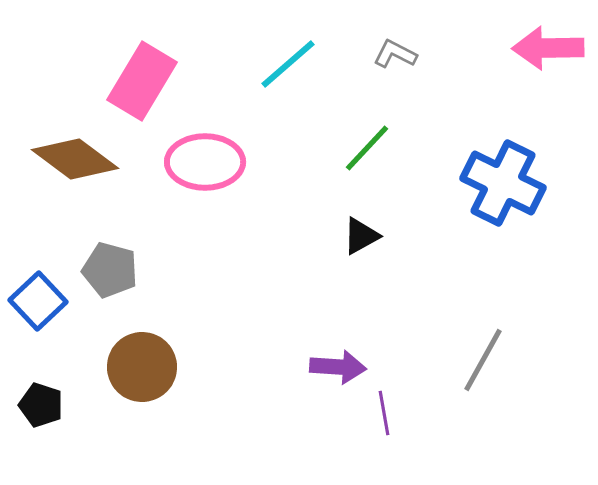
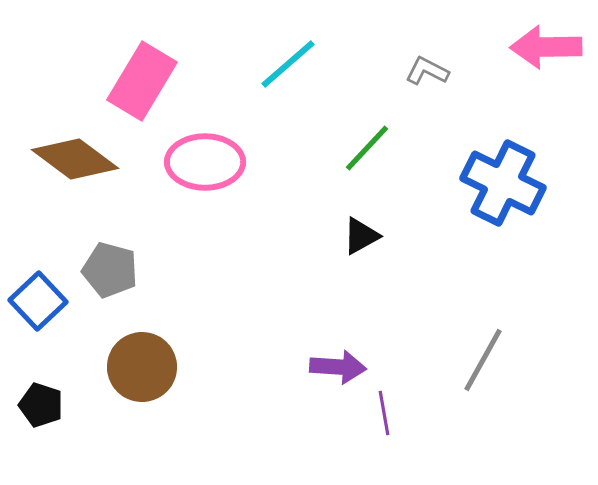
pink arrow: moved 2 px left, 1 px up
gray L-shape: moved 32 px right, 17 px down
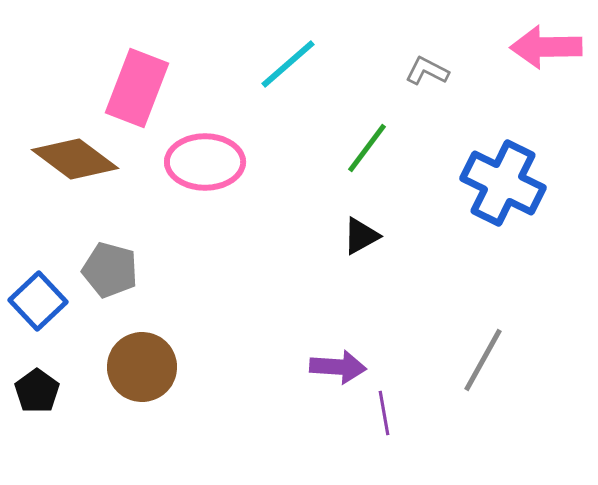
pink rectangle: moved 5 px left, 7 px down; rotated 10 degrees counterclockwise
green line: rotated 6 degrees counterclockwise
black pentagon: moved 4 px left, 14 px up; rotated 18 degrees clockwise
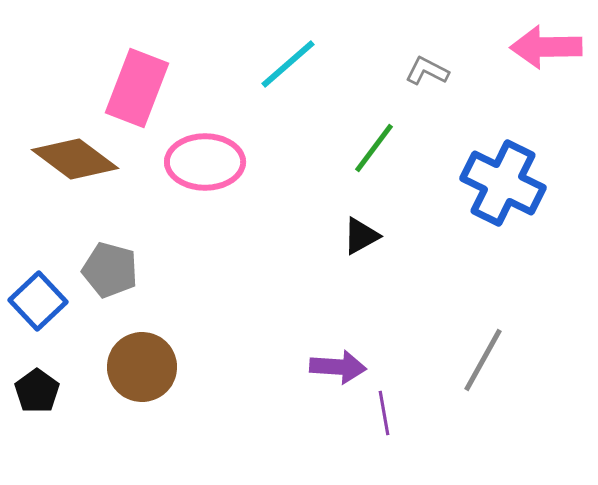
green line: moved 7 px right
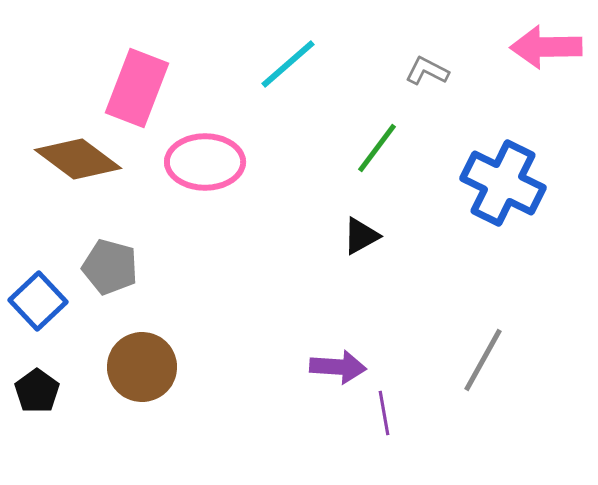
green line: moved 3 px right
brown diamond: moved 3 px right
gray pentagon: moved 3 px up
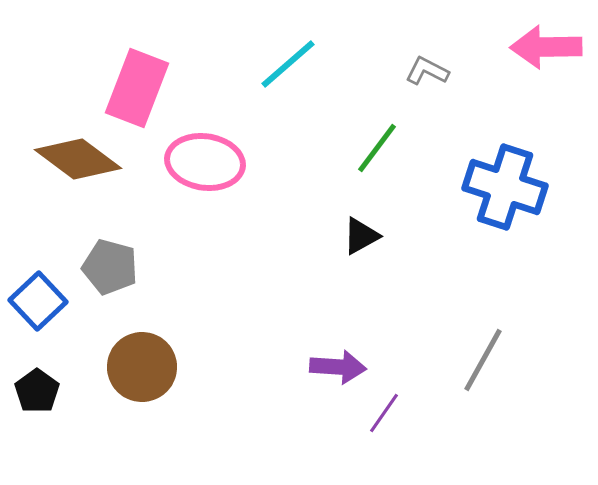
pink ellipse: rotated 8 degrees clockwise
blue cross: moved 2 px right, 4 px down; rotated 8 degrees counterclockwise
purple line: rotated 45 degrees clockwise
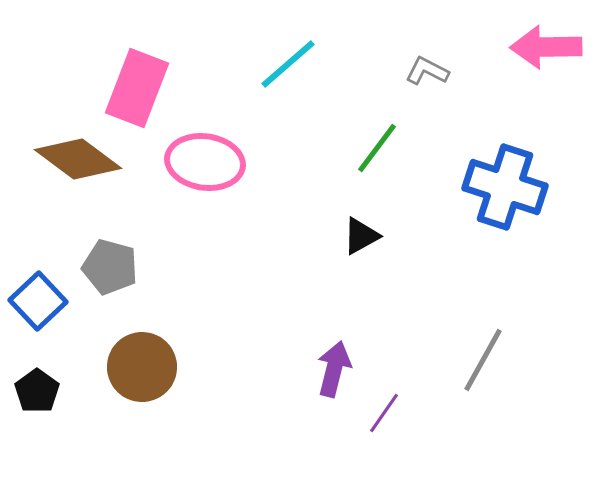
purple arrow: moved 4 px left, 2 px down; rotated 80 degrees counterclockwise
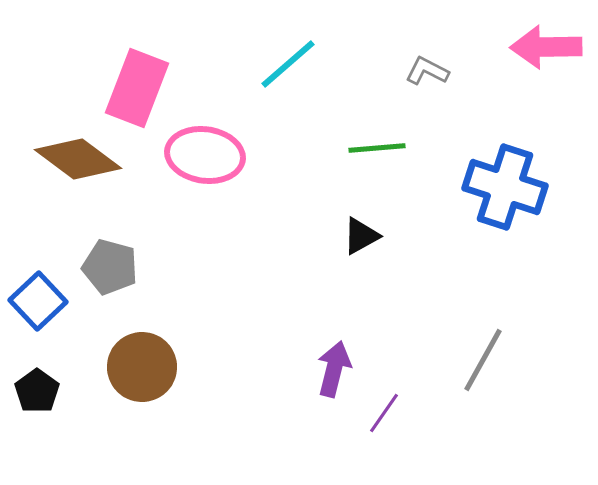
green line: rotated 48 degrees clockwise
pink ellipse: moved 7 px up
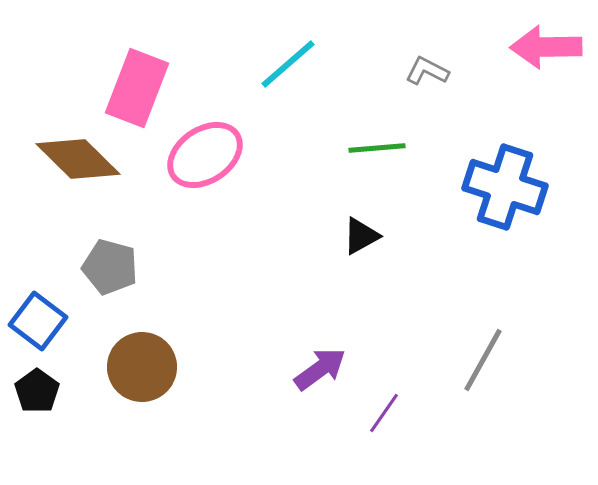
pink ellipse: rotated 42 degrees counterclockwise
brown diamond: rotated 8 degrees clockwise
blue square: moved 20 px down; rotated 10 degrees counterclockwise
purple arrow: moved 14 px left; rotated 40 degrees clockwise
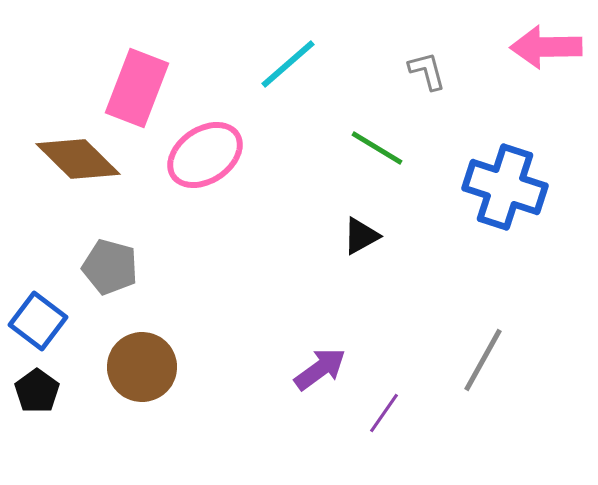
gray L-shape: rotated 48 degrees clockwise
green line: rotated 36 degrees clockwise
